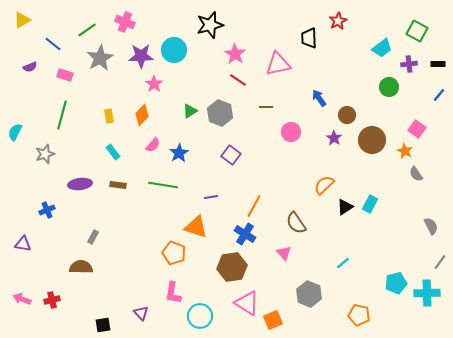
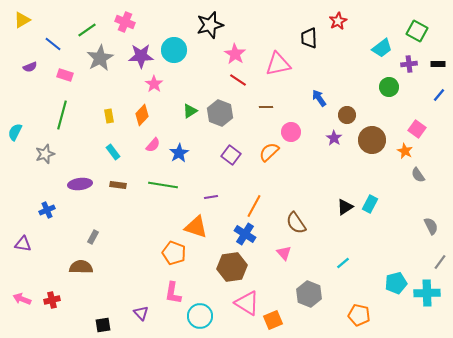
gray semicircle at (416, 174): moved 2 px right, 1 px down
orange semicircle at (324, 185): moved 55 px left, 33 px up
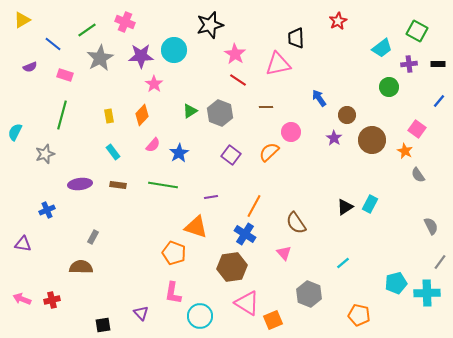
black trapezoid at (309, 38): moved 13 px left
blue line at (439, 95): moved 6 px down
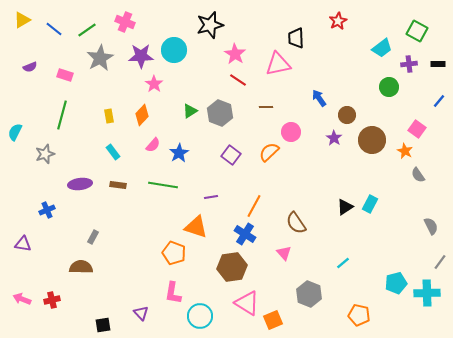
blue line at (53, 44): moved 1 px right, 15 px up
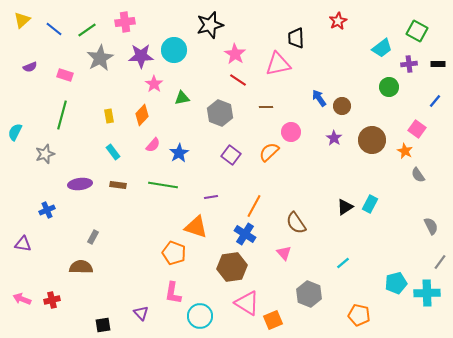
yellow triangle at (22, 20): rotated 12 degrees counterclockwise
pink cross at (125, 22): rotated 30 degrees counterclockwise
blue line at (439, 101): moved 4 px left
green triangle at (190, 111): moved 8 px left, 13 px up; rotated 21 degrees clockwise
brown circle at (347, 115): moved 5 px left, 9 px up
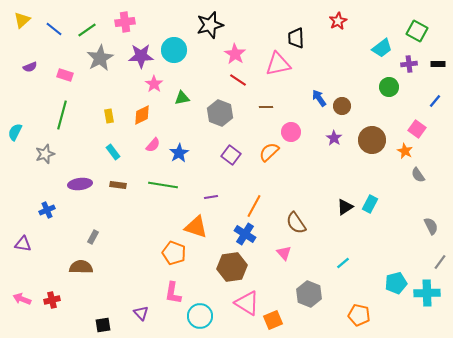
orange diamond at (142, 115): rotated 20 degrees clockwise
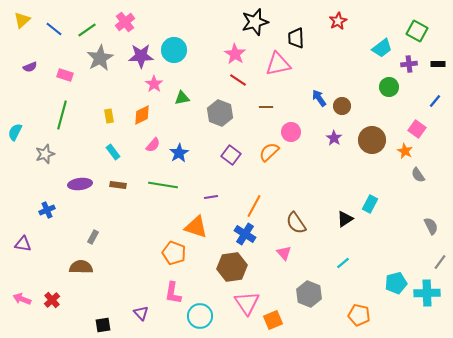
pink cross at (125, 22): rotated 30 degrees counterclockwise
black star at (210, 25): moved 45 px right, 3 px up
black triangle at (345, 207): moved 12 px down
red cross at (52, 300): rotated 28 degrees counterclockwise
pink triangle at (247, 303): rotated 24 degrees clockwise
